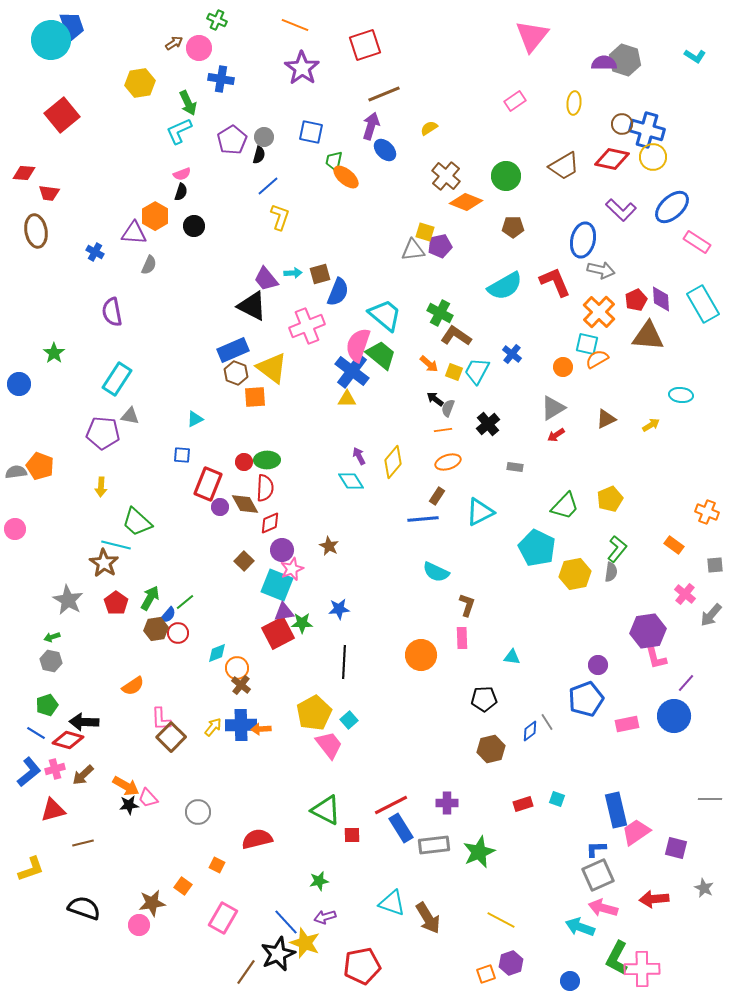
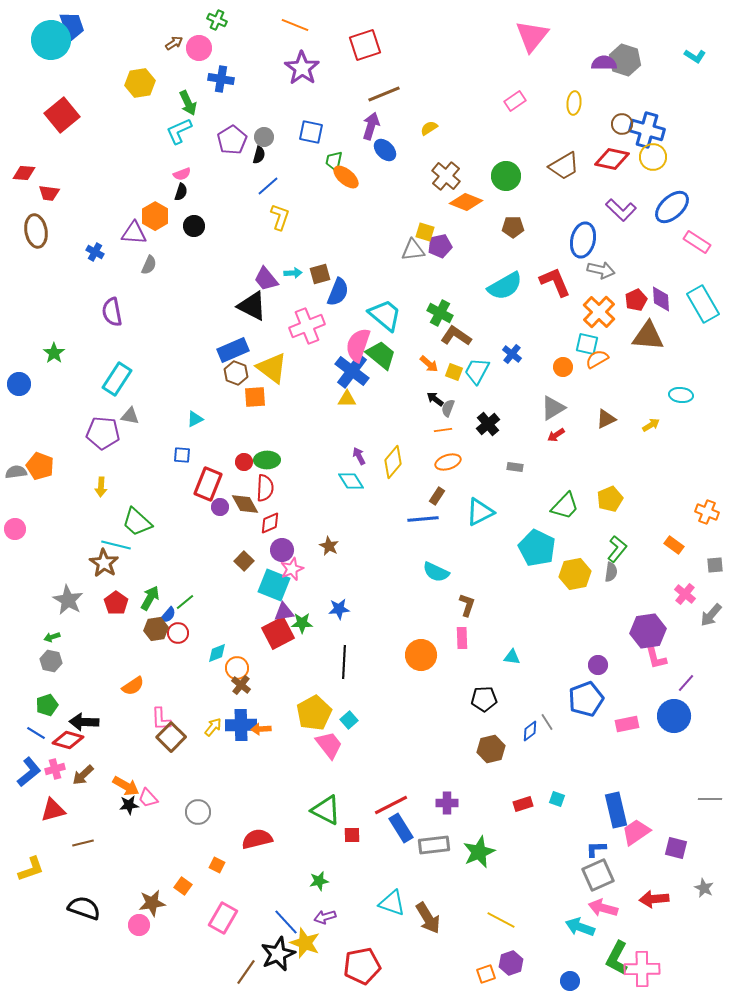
cyan square at (277, 585): moved 3 px left
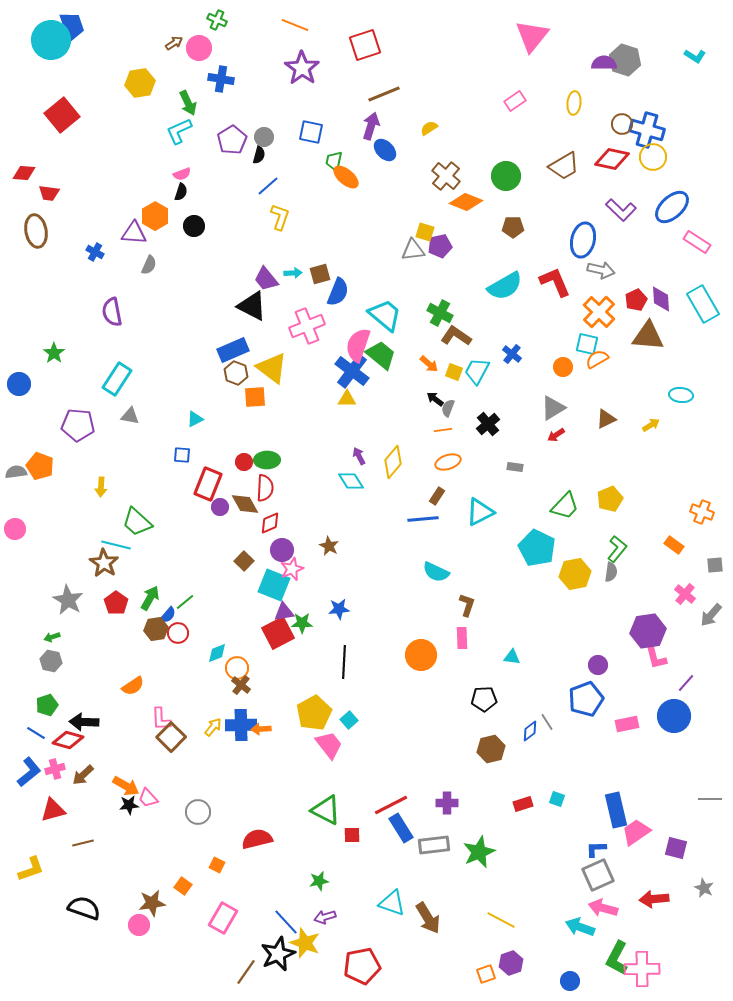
purple pentagon at (103, 433): moved 25 px left, 8 px up
orange cross at (707, 512): moved 5 px left
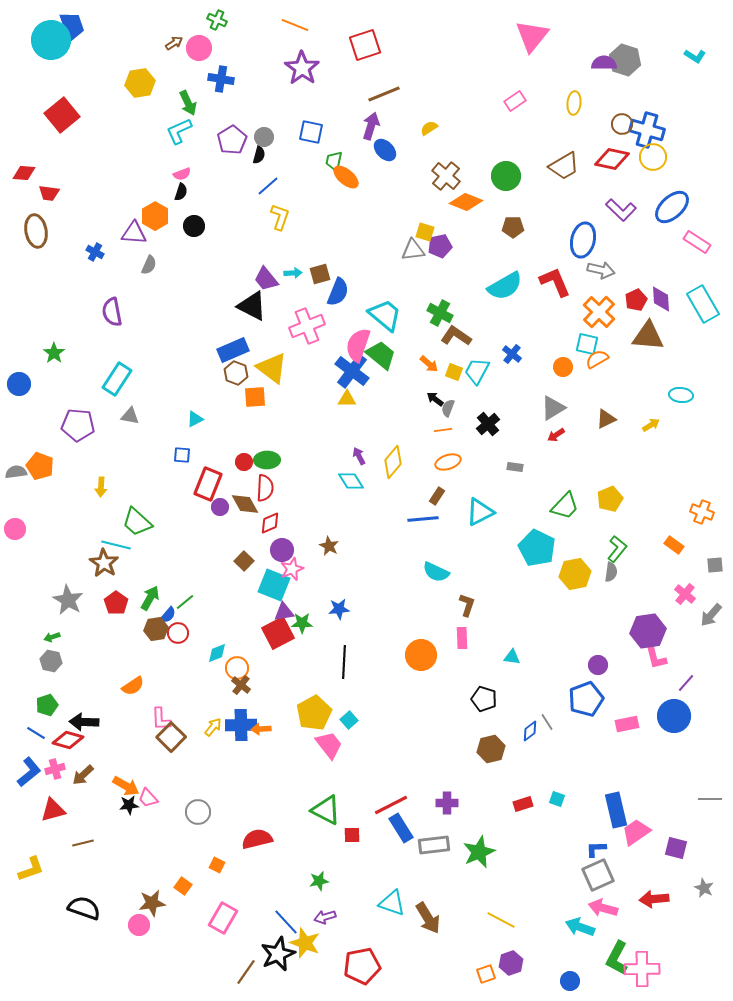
black pentagon at (484, 699): rotated 20 degrees clockwise
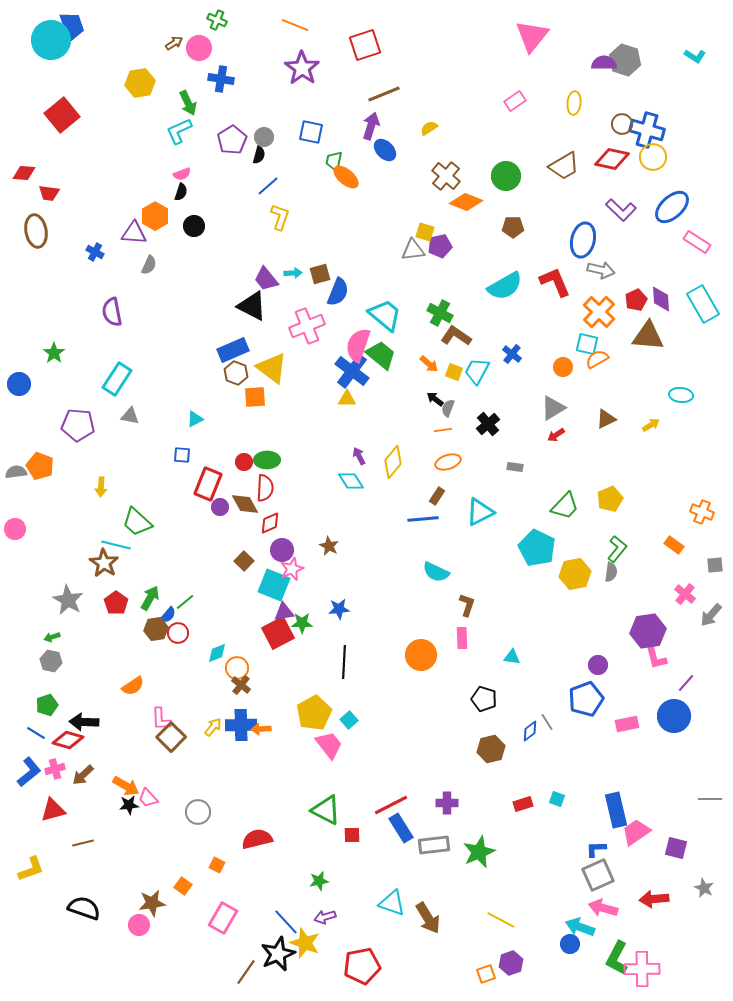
blue circle at (570, 981): moved 37 px up
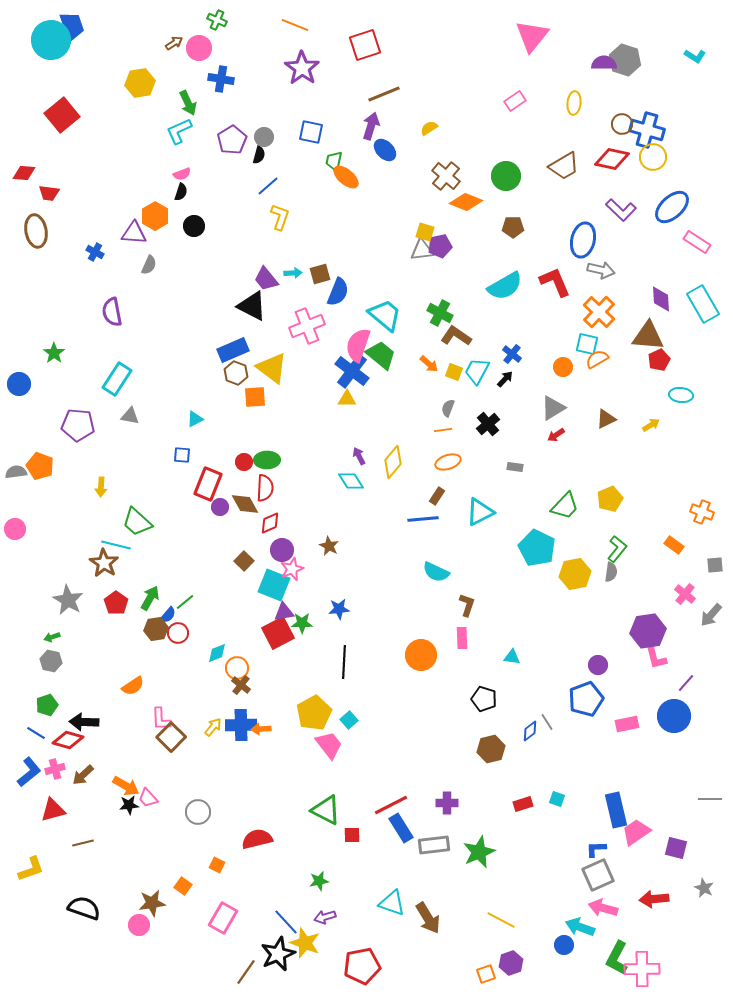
gray triangle at (413, 250): moved 9 px right
red pentagon at (636, 300): moved 23 px right, 60 px down
black arrow at (435, 399): moved 70 px right, 20 px up; rotated 96 degrees clockwise
blue circle at (570, 944): moved 6 px left, 1 px down
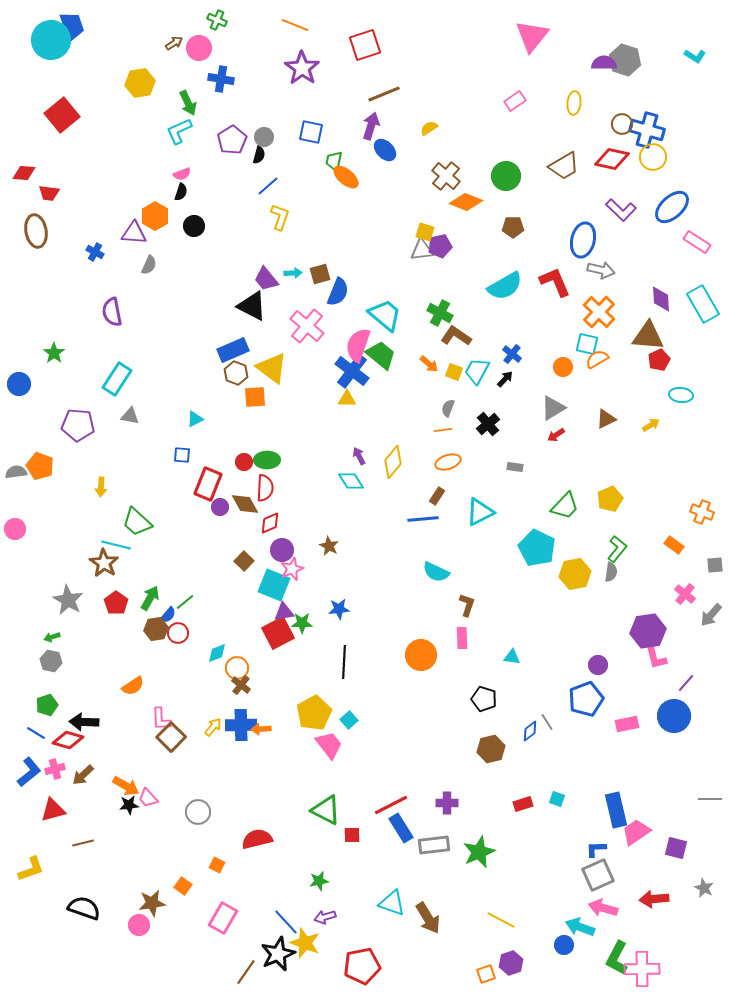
pink cross at (307, 326): rotated 28 degrees counterclockwise
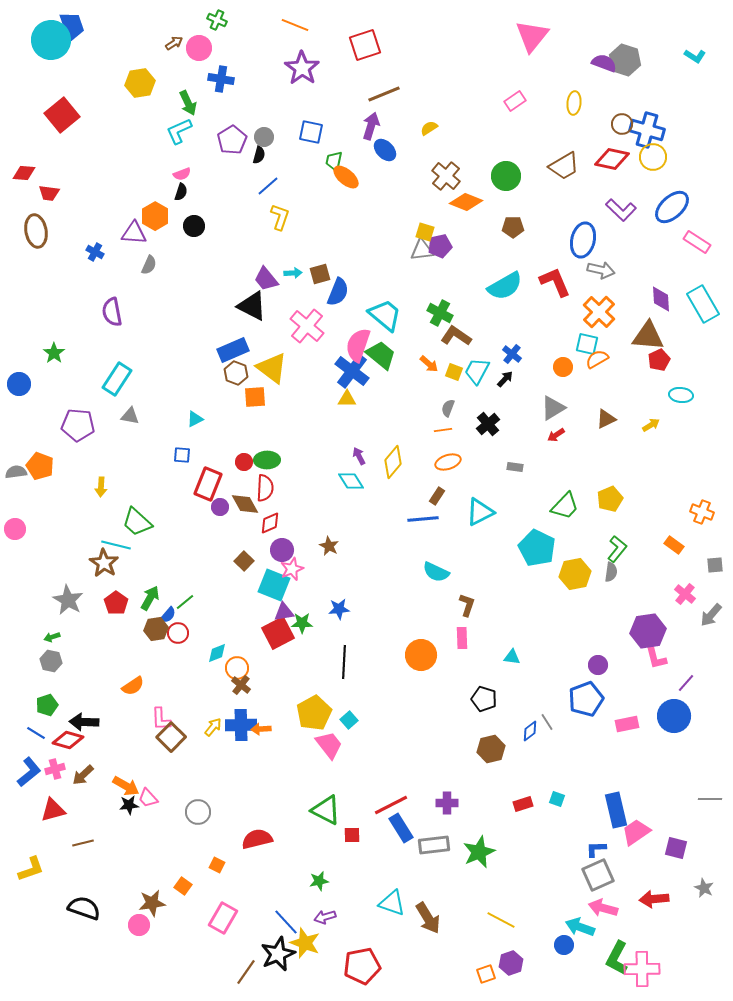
purple semicircle at (604, 63): rotated 20 degrees clockwise
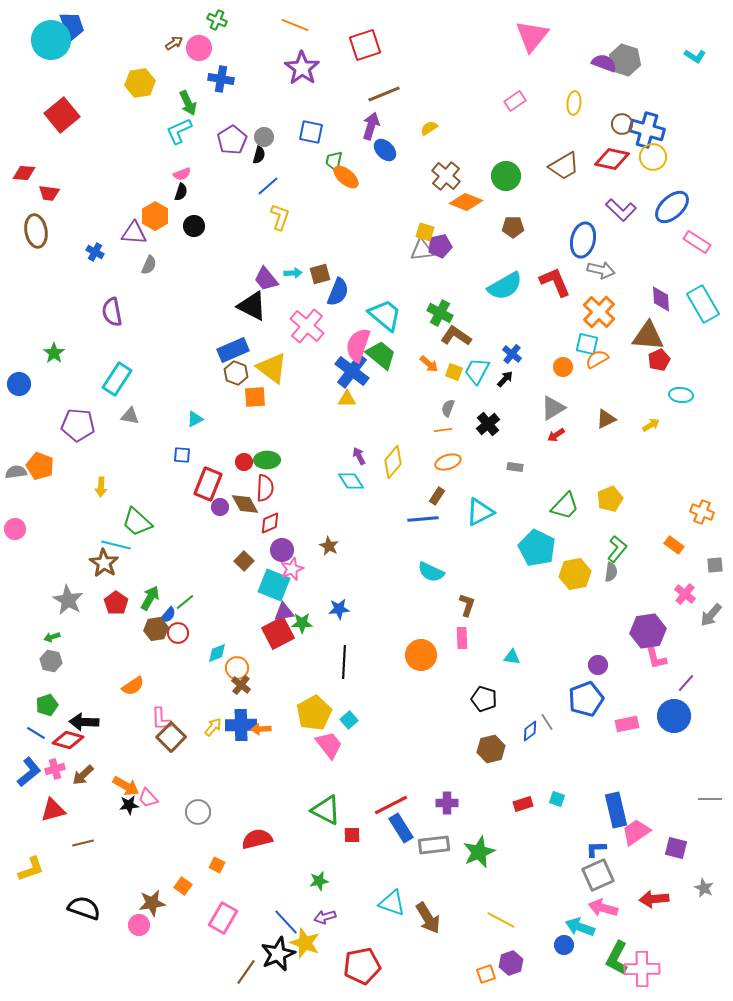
cyan semicircle at (436, 572): moved 5 px left
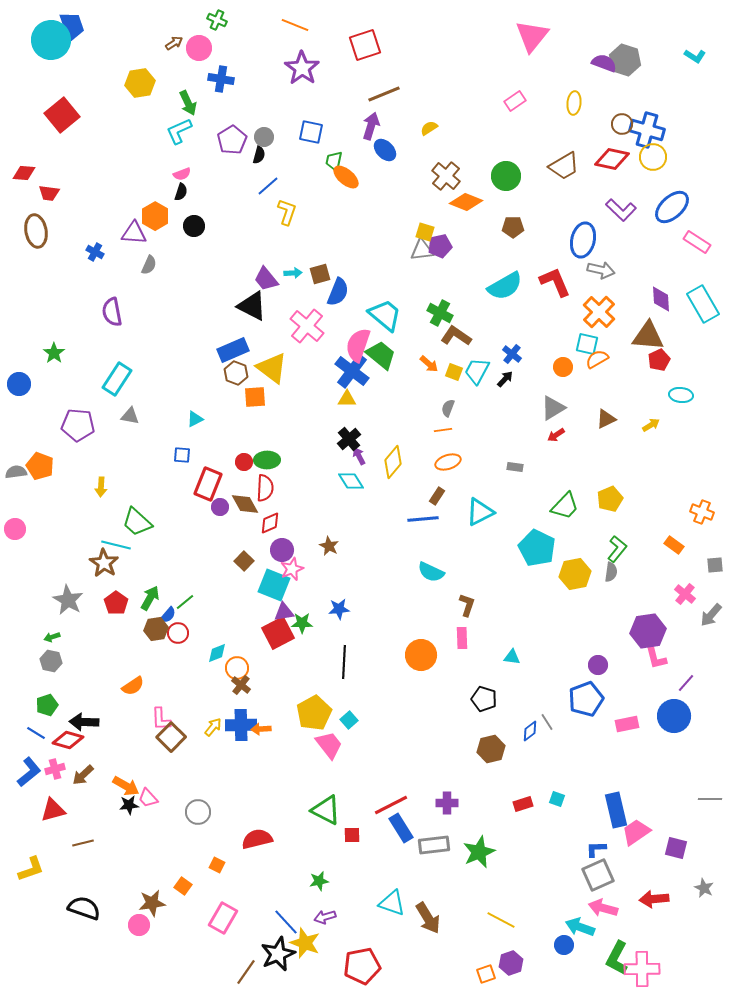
yellow L-shape at (280, 217): moved 7 px right, 5 px up
black cross at (488, 424): moved 139 px left, 15 px down
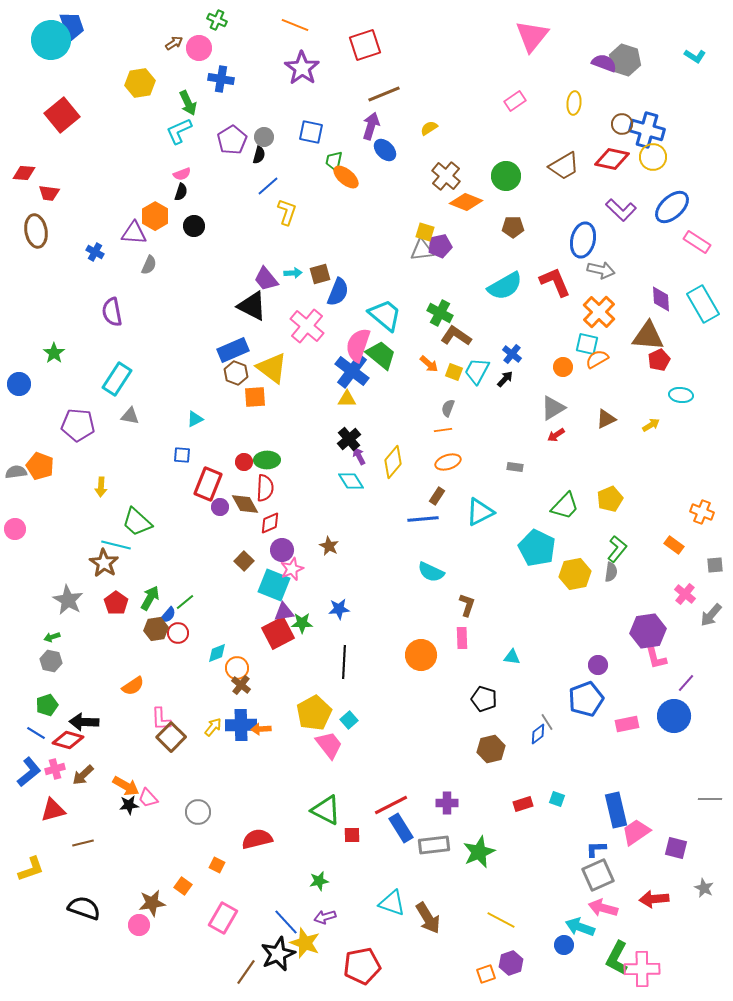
blue diamond at (530, 731): moved 8 px right, 3 px down
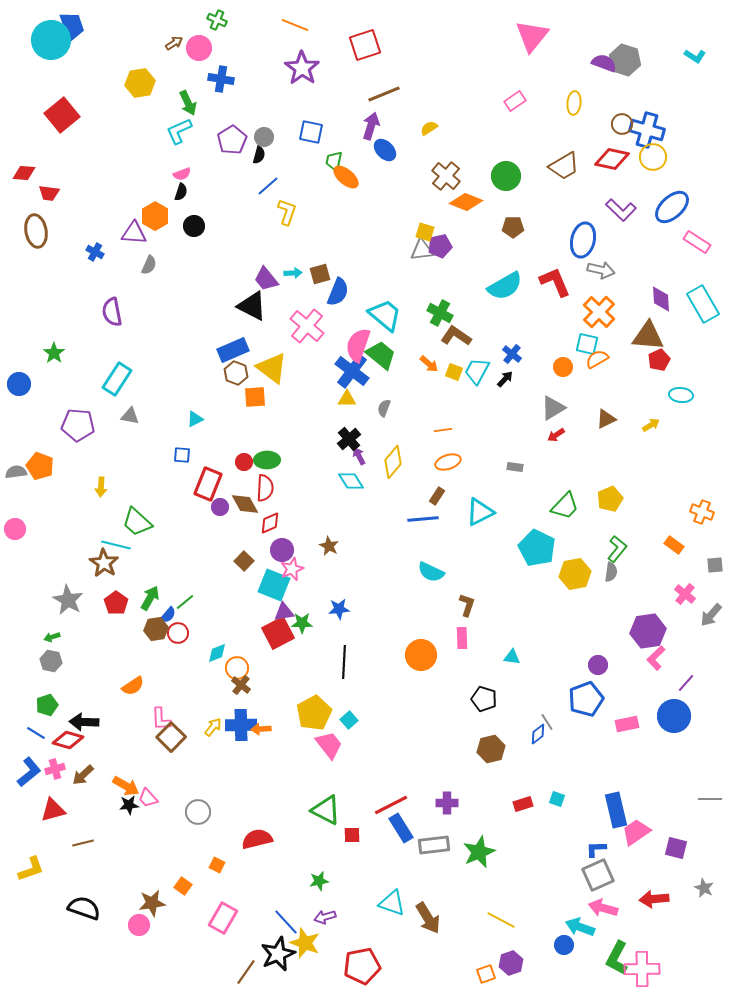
gray semicircle at (448, 408): moved 64 px left
pink L-shape at (656, 658): rotated 60 degrees clockwise
